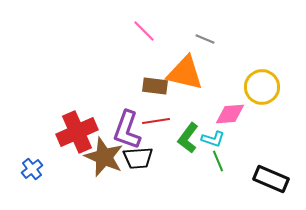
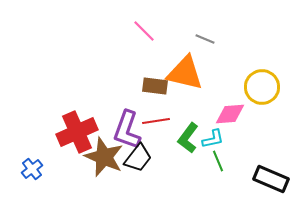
cyan L-shape: rotated 30 degrees counterclockwise
black trapezoid: rotated 48 degrees counterclockwise
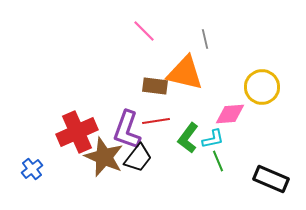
gray line: rotated 54 degrees clockwise
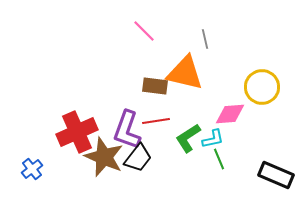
green L-shape: rotated 20 degrees clockwise
green line: moved 1 px right, 2 px up
black rectangle: moved 5 px right, 4 px up
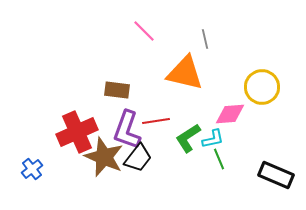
brown rectangle: moved 38 px left, 4 px down
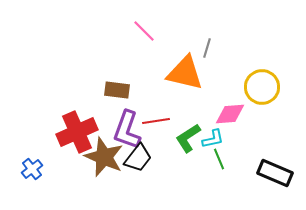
gray line: moved 2 px right, 9 px down; rotated 30 degrees clockwise
black rectangle: moved 1 px left, 2 px up
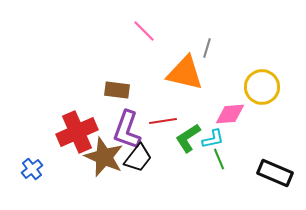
red line: moved 7 px right
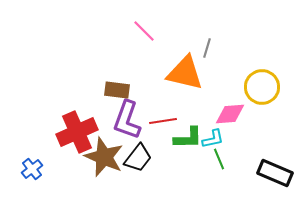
purple L-shape: moved 10 px up
green L-shape: rotated 148 degrees counterclockwise
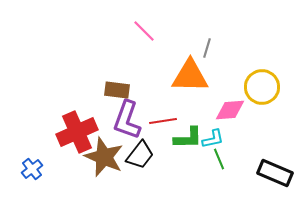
orange triangle: moved 5 px right, 3 px down; rotated 12 degrees counterclockwise
pink diamond: moved 4 px up
black trapezoid: moved 2 px right, 3 px up
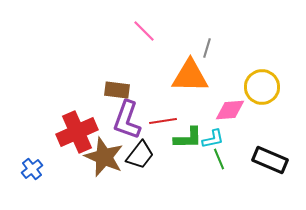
black rectangle: moved 5 px left, 13 px up
